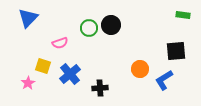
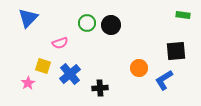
green circle: moved 2 px left, 5 px up
orange circle: moved 1 px left, 1 px up
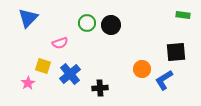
black square: moved 1 px down
orange circle: moved 3 px right, 1 px down
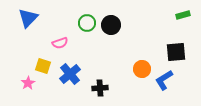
green rectangle: rotated 24 degrees counterclockwise
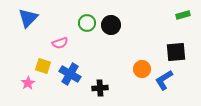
blue cross: rotated 20 degrees counterclockwise
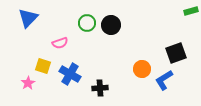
green rectangle: moved 8 px right, 4 px up
black square: moved 1 px down; rotated 15 degrees counterclockwise
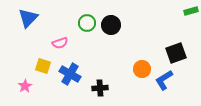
pink star: moved 3 px left, 3 px down
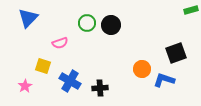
green rectangle: moved 1 px up
blue cross: moved 7 px down
blue L-shape: rotated 50 degrees clockwise
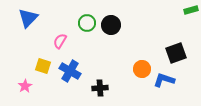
pink semicircle: moved 2 px up; rotated 140 degrees clockwise
blue cross: moved 10 px up
